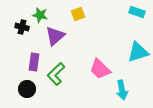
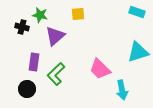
yellow square: rotated 16 degrees clockwise
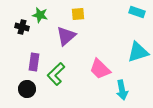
purple triangle: moved 11 px right
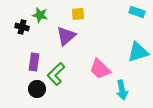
black circle: moved 10 px right
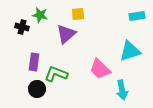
cyan rectangle: moved 4 px down; rotated 28 degrees counterclockwise
purple triangle: moved 2 px up
cyan triangle: moved 8 px left, 1 px up
green L-shape: rotated 65 degrees clockwise
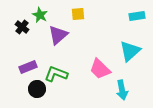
green star: rotated 14 degrees clockwise
black cross: rotated 24 degrees clockwise
purple triangle: moved 8 px left, 1 px down
cyan triangle: rotated 25 degrees counterclockwise
purple rectangle: moved 6 px left, 5 px down; rotated 60 degrees clockwise
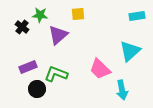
green star: rotated 21 degrees counterclockwise
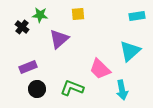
purple triangle: moved 1 px right, 4 px down
green L-shape: moved 16 px right, 14 px down
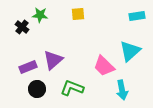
purple triangle: moved 6 px left, 21 px down
pink trapezoid: moved 4 px right, 3 px up
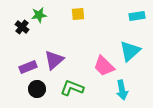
green star: moved 1 px left; rotated 14 degrees counterclockwise
purple triangle: moved 1 px right
